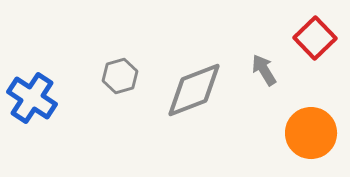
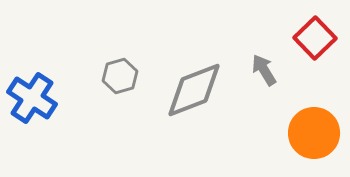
orange circle: moved 3 px right
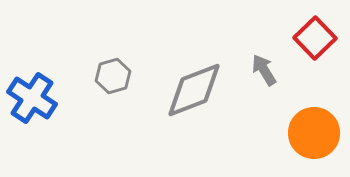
gray hexagon: moved 7 px left
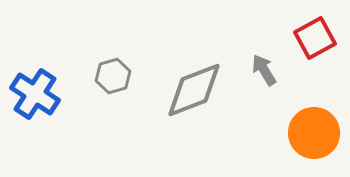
red square: rotated 15 degrees clockwise
blue cross: moved 3 px right, 4 px up
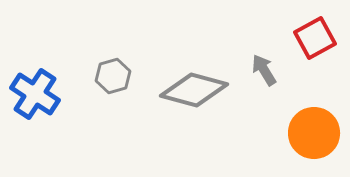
gray diamond: rotated 36 degrees clockwise
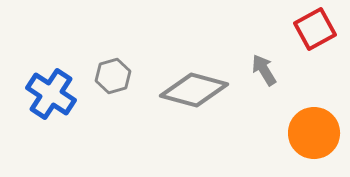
red square: moved 9 px up
blue cross: moved 16 px right
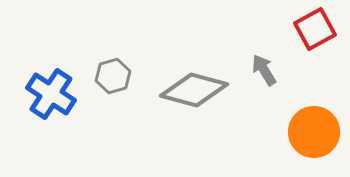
orange circle: moved 1 px up
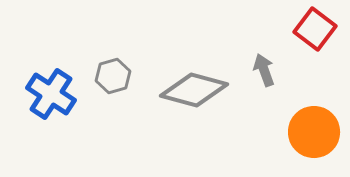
red square: rotated 24 degrees counterclockwise
gray arrow: rotated 12 degrees clockwise
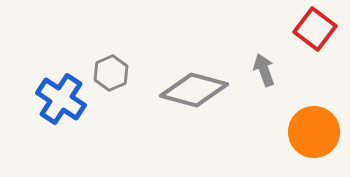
gray hexagon: moved 2 px left, 3 px up; rotated 8 degrees counterclockwise
blue cross: moved 10 px right, 5 px down
